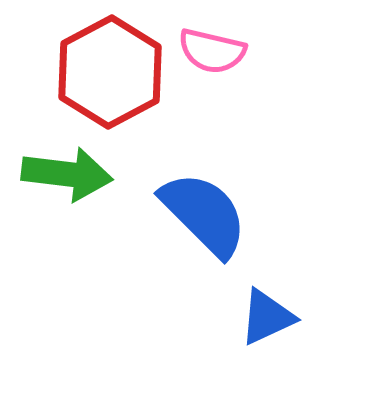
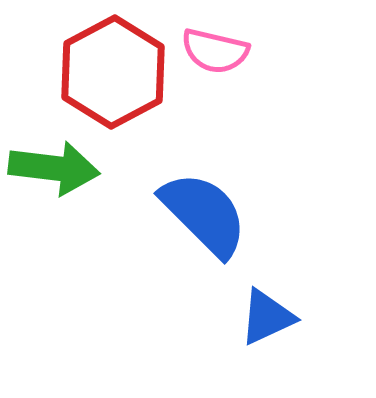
pink semicircle: moved 3 px right
red hexagon: moved 3 px right
green arrow: moved 13 px left, 6 px up
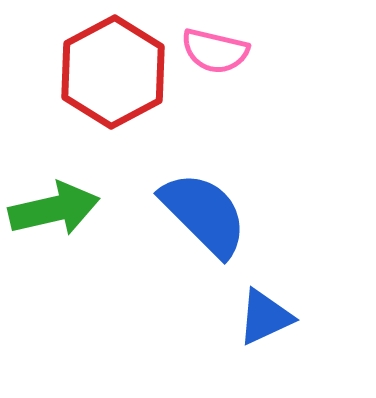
green arrow: moved 41 px down; rotated 20 degrees counterclockwise
blue triangle: moved 2 px left
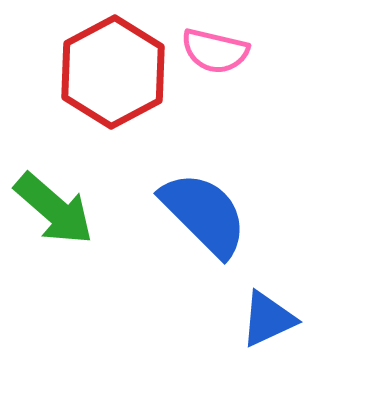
green arrow: rotated 54 degrees clockwise
blue triangle: moved 3 px right, 2 px down
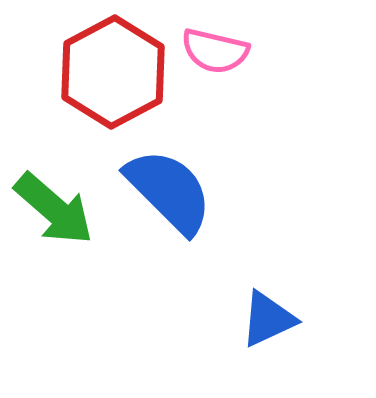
blue semicircle: moved 35 px left, 23 px up
